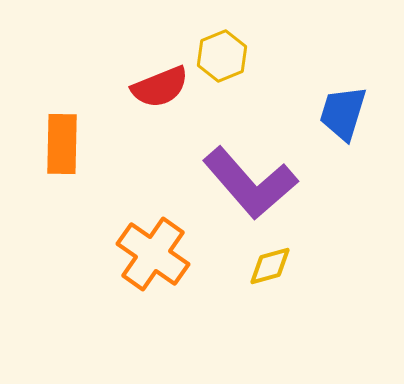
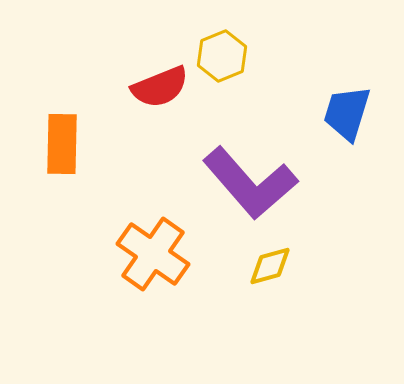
blue trapezoid: moved 4 px right
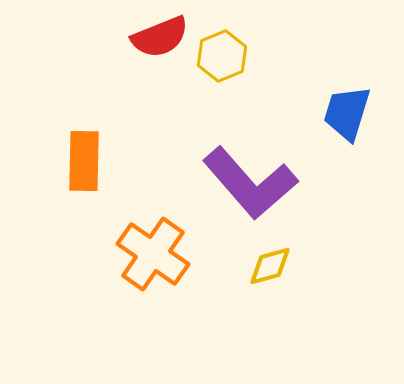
red semicircle: moved 50 px up
orange rectangle: moved 22 px right, 17 px down
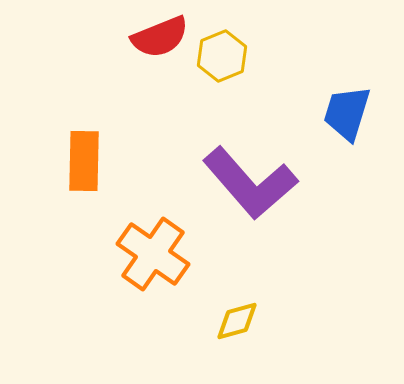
yellow diamond: moved 33 px left, 55 px down
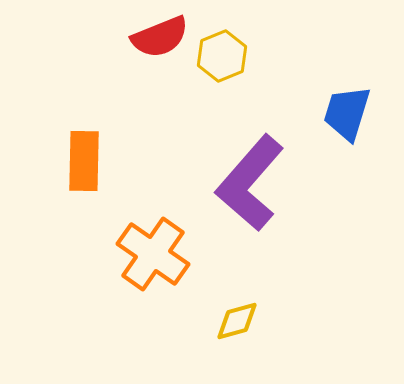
purple L-shape: rotated 82 degrees clockwise
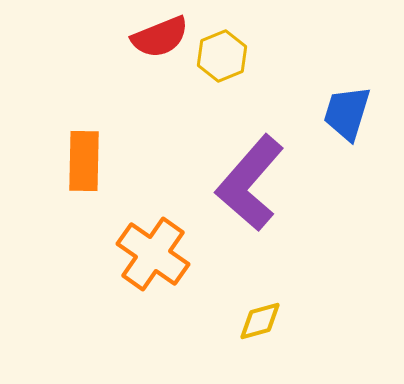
yellow diamond: moved 23 px right
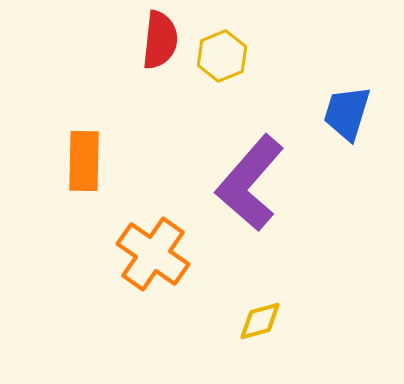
red semicircle: moved 3 px down; rotated 62 degrees counterclockwise
